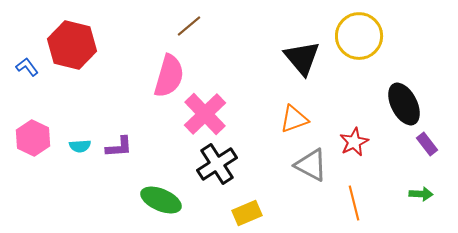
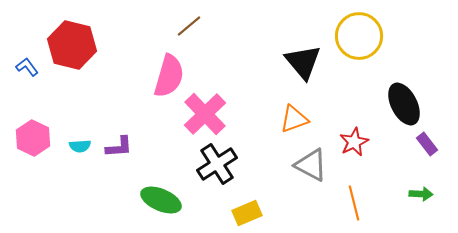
black triangle: moved 1 px right, 4 px down
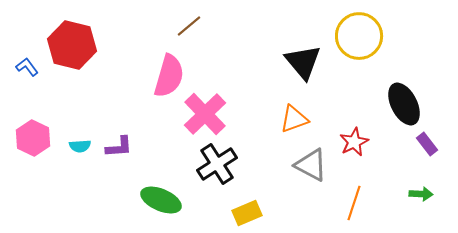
orange line: rotated 32 degrees clockwise
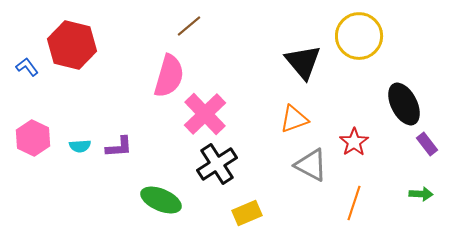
red star: rotated 8 degrees counterclockwise
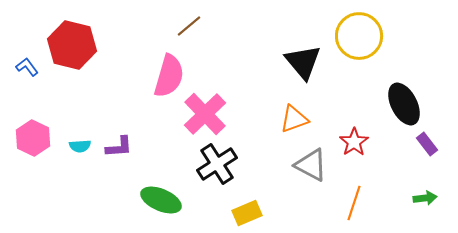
green arrow: moved 4 px right, 4 px down; rotated 10 degrees counterclockwise
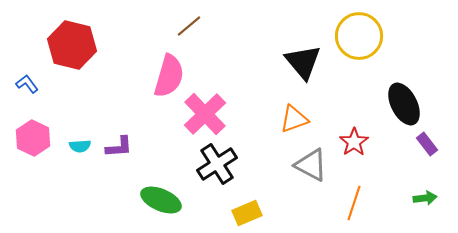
blue L-shape: moved 17 px down
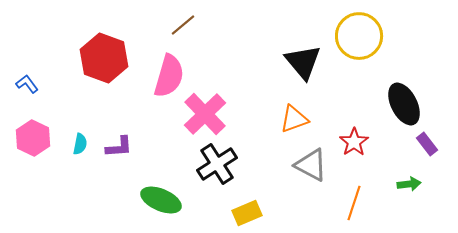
brown line: moved 6 px left, 1 px up
red hexagon: moved 32 px right, 13 px down; rotated 6 degrees clockwise
cyan semicircle: moved 2 px up; rotated 75 degrees counterclockwise
green arrow: moved 16 px left, 14 px up
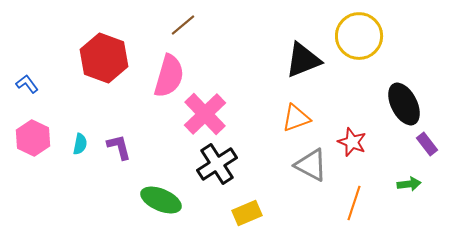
black triangle: moved 2 px up; rotated 48 degrees clockwise
orange triangle: moved 2 px right, 1 px up
red star: moved 2 px left; rotated 16 degrees counterclockwise
purple L-shape: rotated 100 degrees counterclockwise
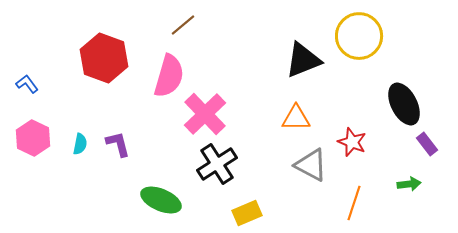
orange triangle: rotated 20 degrees clockwise
purple L-shape: moved 1 px left, 3 px up
